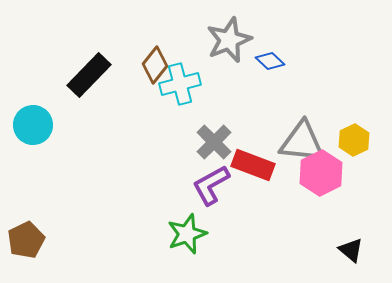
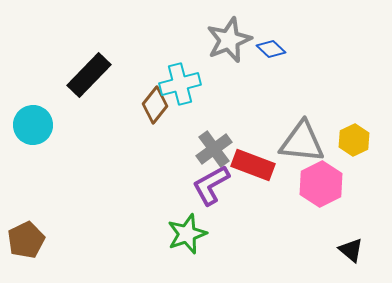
blue diamond: moved 1 px right, 12 px up
brown diamond: moved 40 px down
gray cross: moved 7 px down; rotated 9 degrees clockwise
pink hexagon: moved 11 px down
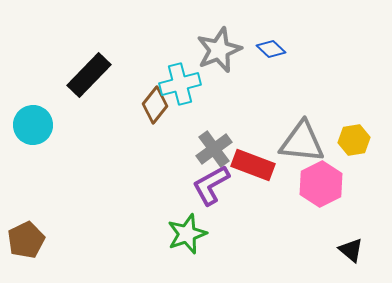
gray star: moved 10 px left, 10 px down
yellow hexagon: rotated 16 degrees clockwise
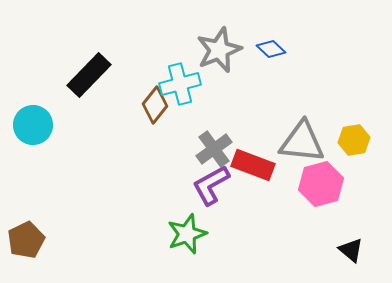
pink hexagon: rotated 12 degrees clockwise
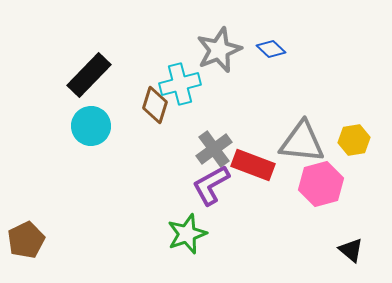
brown diamond: rotated 21 degrees counterclockwise
cyan circle: moved 58 px right, 1 px down
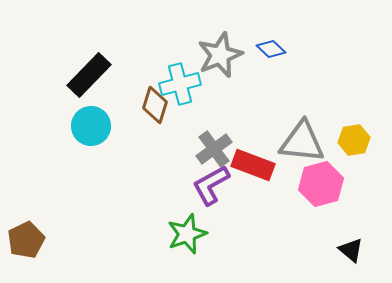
gray star: moved 1 px right, 5 px down
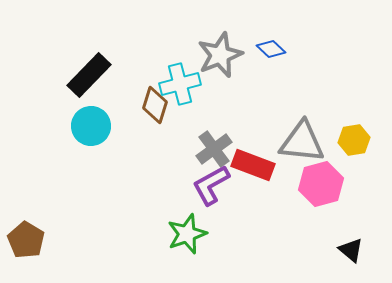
brown pentagon: rotated 15 degrees counterclockwise
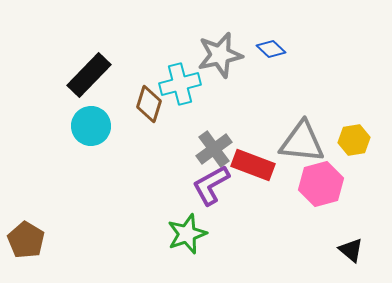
gray star: rotated 9 degrees clockwise
brown diamond: moved 6 px left, 1 px up
